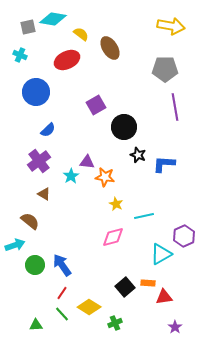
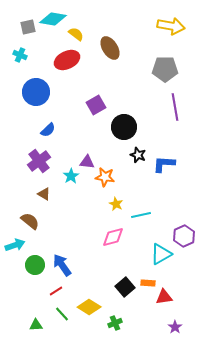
yellow semicircle: moved 5 px left
cyan line: moved 3 px left, 1 px up
red line: moved 6 px left, 2 px up; rotated 24 degrees clockwise
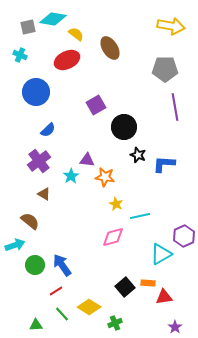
purple triangle: moved 2 px up
cyan line: moved 1 px left, 1 px down
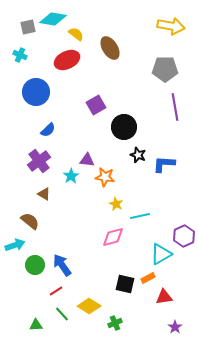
orange rectangle: moved 5 px up; rotated 32 degrees counterclockwise
black square: moved 3 px up; rotated 36 degrees counterclockwise
yellow diamond: moved 1 px up
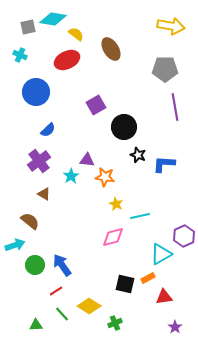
brown ellipse: moved 1 px right, 1 px down
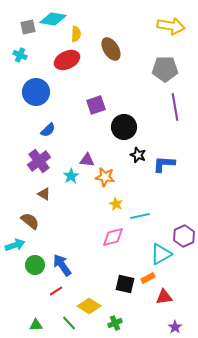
yellow semicircle: rotated 56 degrees clockwise
purple square: rotated 12 degrees clockwise
green line: moved 7 px right, 9 px down
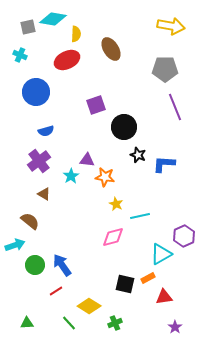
purple line: rotated 12 degrees counterclockwise
blue semicircle: moved 2 px left, 1 px down; rotated 28 degrees clockwise
green triangle: moved 9 px left, 2 px up
